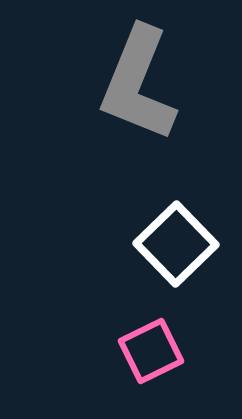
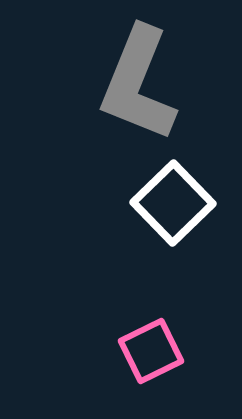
white square: moved 3 px left, 41 px up
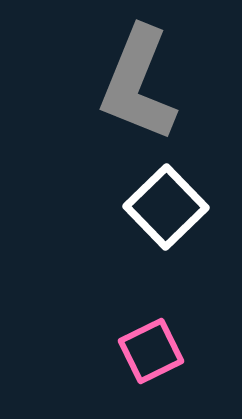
white square: moved 7 px left, 4 px down
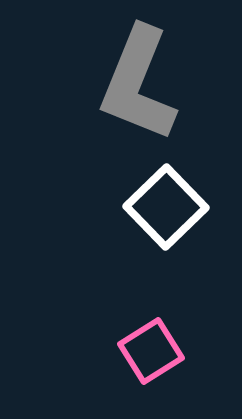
pink square: rotated 6 degrees counterclockwise
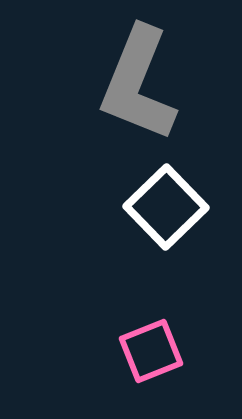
pink square: rotated 10 degrees clockwise
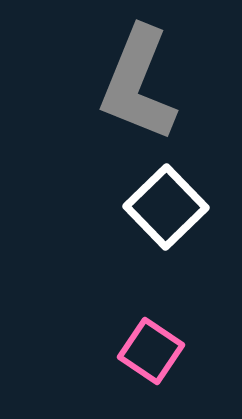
pink square: rotated 34 degrees counterclockwise
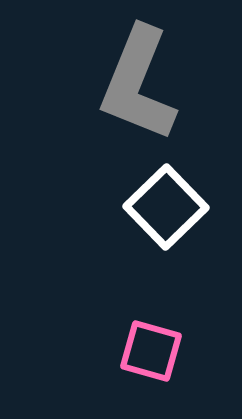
pink square: rotated 18 degrees counterclockwise
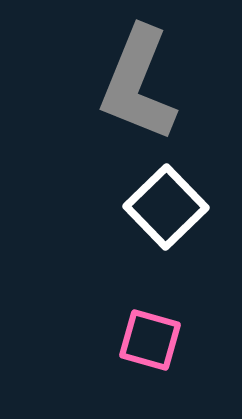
pink square: moved 1 px left, 11 px up
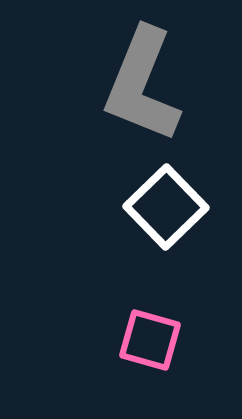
gray L-shape: moved 4 px right, 1 px down
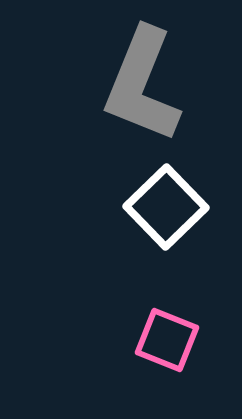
pink square: moved 17 px right; rotated 6 degrees clockwise
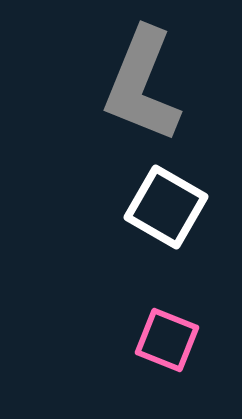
white square: rotated 16 degrees counterclockwise
